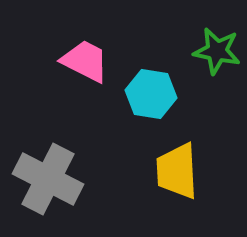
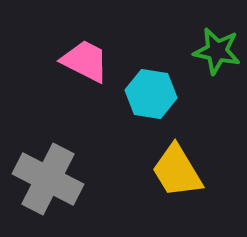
yellow trapezoid: rotated 28 degrees counterclockwise
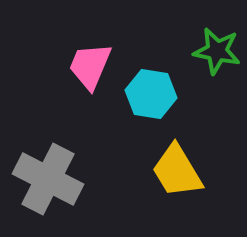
pink trapezoid: moved 5 px right, 5 px down; rotated 94 degrees counterclockwise
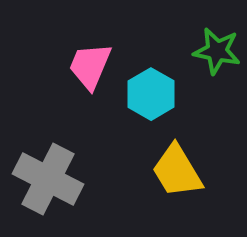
cyan hexagon: rotated 21 degrees clockwise
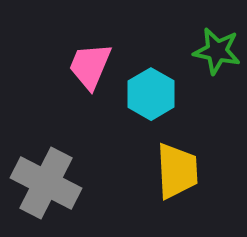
yellow trapezoid: rotated 152 degrees counterclockwise
gray cross: moved 2 px left, 4 px down
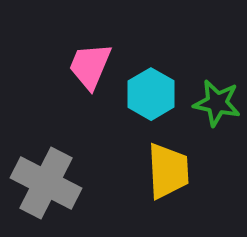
green star: moved 52 px down
yellow trapezoid: moved 9 px left
